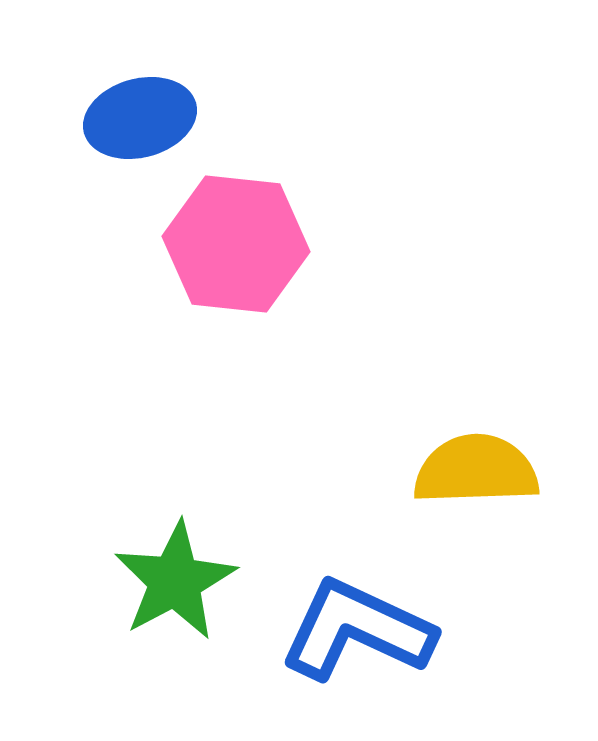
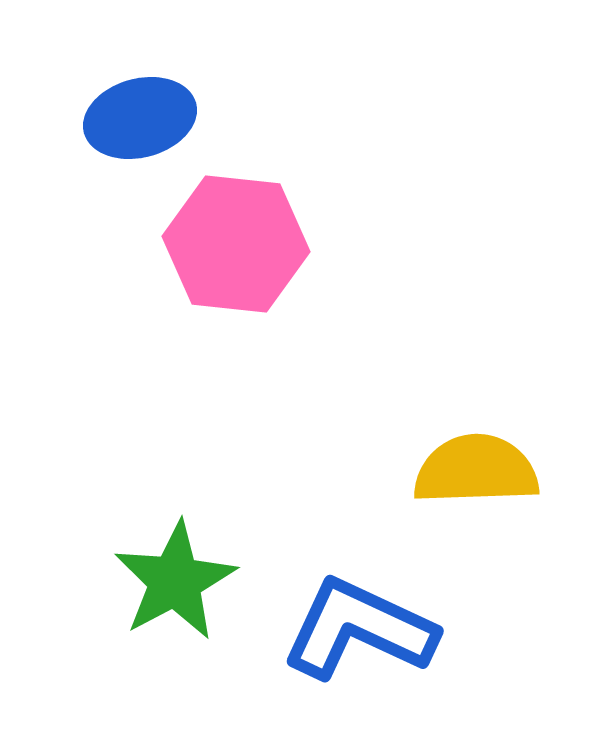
blue L-shape: moved 2 px right, 1 px up
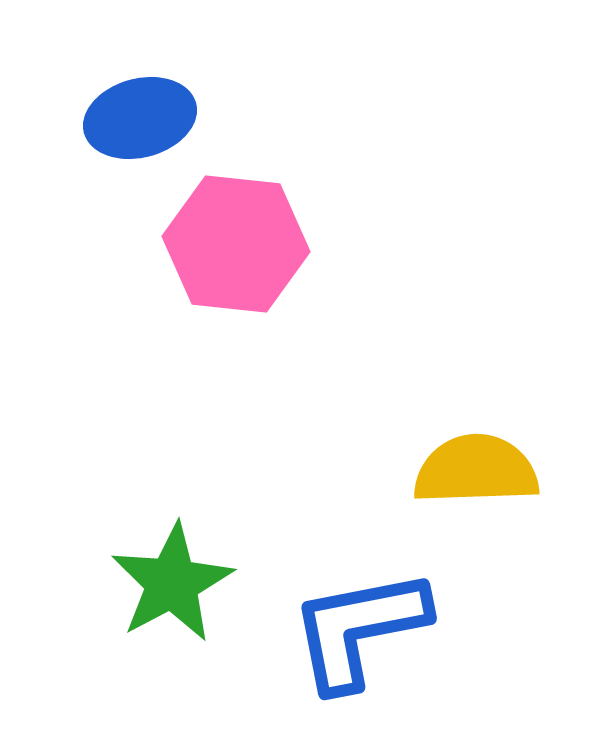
green star: moved 3 px left, 2 px down
blue L-shape: rotated 36 degrees counterclockwise
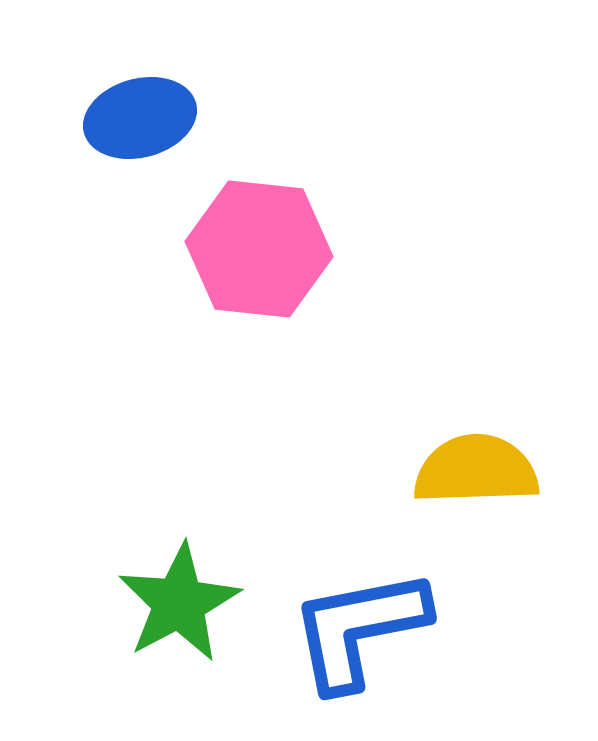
pink hexagon: moved 23 px right, 5 px down
green star: moved 7 px right, 20 px down
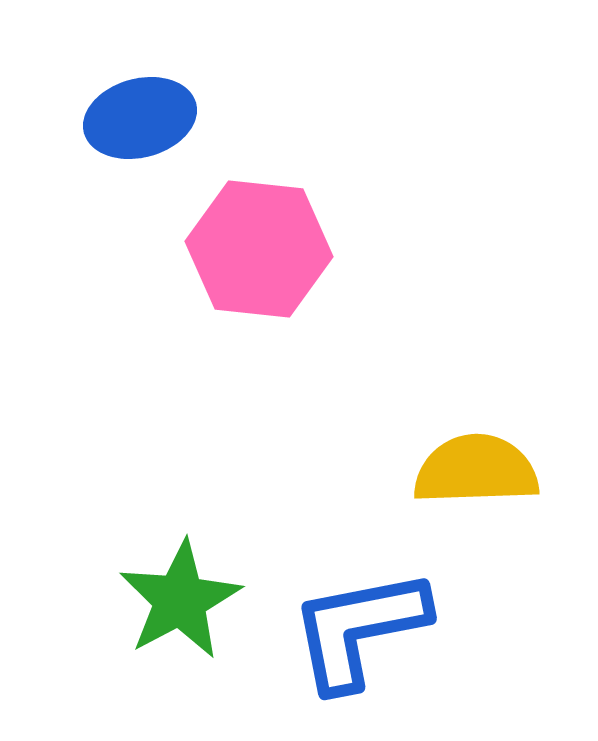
green star: moved 1 px right, 3 px up
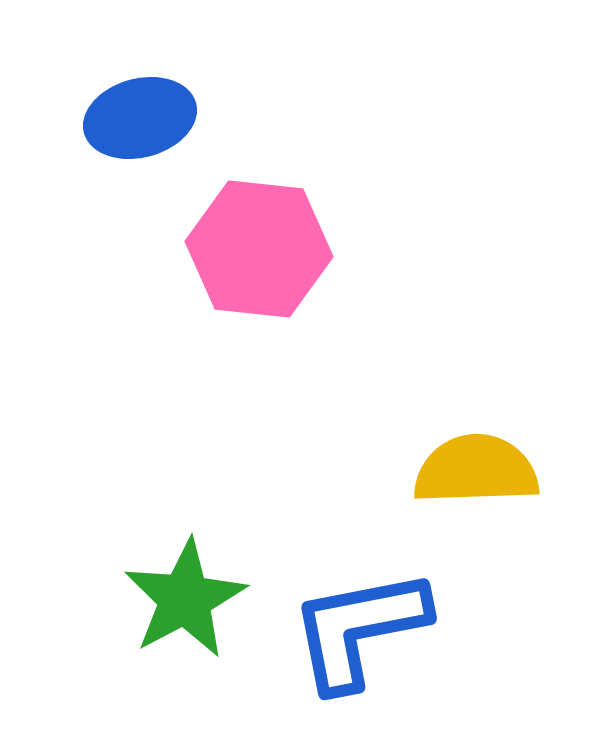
green star: moved 5 px right, 1 px up
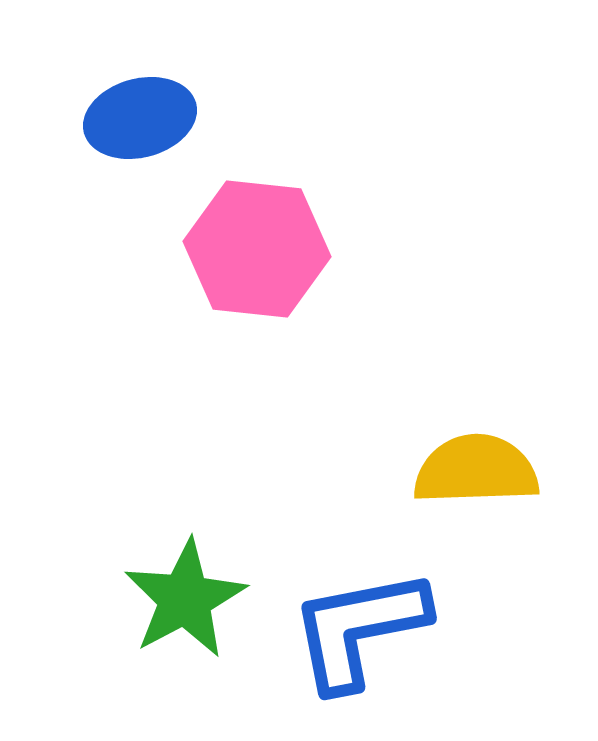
pink hexagon: moved 2 px left
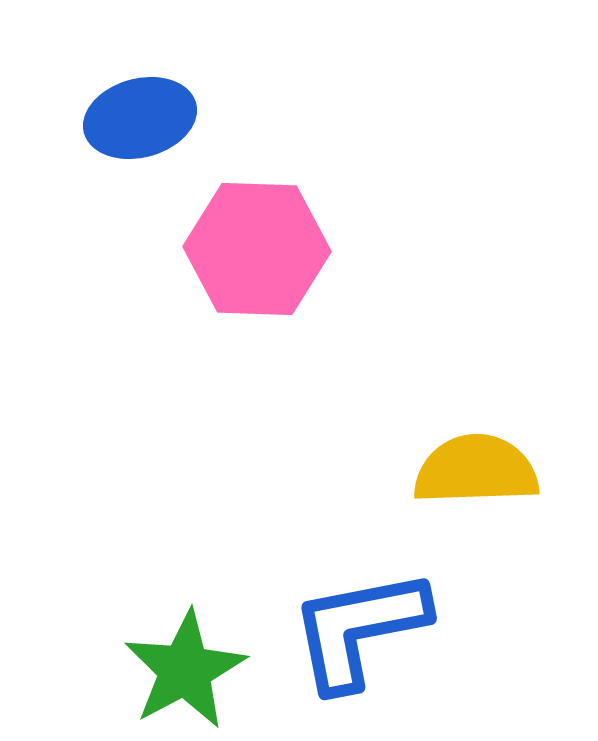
pink hexagon: rotated 4 degrees counterclockwise
green star: moved 71 px down
